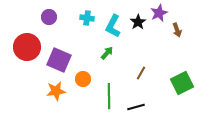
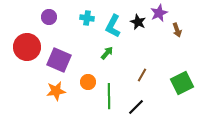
black star: rotated 14 degrees counterclockwise
brown line: moved 1 px right, 2 px down
orange circle: moved 5 px right, 3 px down
black line: rotated 30 degrees counterclockwise
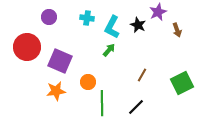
purple star: moved 1 px left, 1 px up
black star: moved 3 px down
cyan L-shape: moved 1 px left, 1 px down
green arrow: moved 2 px right, 3 px up
purple square: moved 1 px right, 1 px down
green line: moved 7 px left, 7 px down
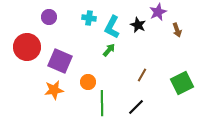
cyan cross: moved 2 px right
orange star: moved 2 px left, 1 px up
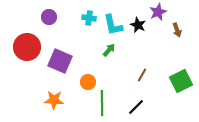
cyan L-shape: moved 1 px right, 2 px up; rotated 40 degrees counterclockwise
green square: moved 1 px left, 2 px up
orange star: moved 10 px down; rotated 12 degrees clockwise
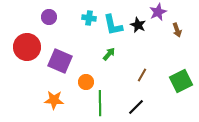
green arrow: moved 4 px down
orange circle: moved 2 px left
green line: moved 2 px left
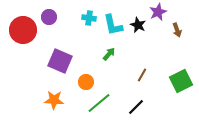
red circle: moved 4 px left, 17 px up
green line: moved 1 px left; rotated 50 degrees clockwise
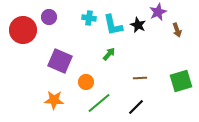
brown line: moved 2 px left, 3 px down; rotated 56 degrees clockwise
green square: rotated 10 degrees clockwise
